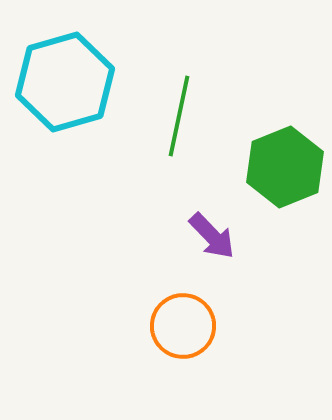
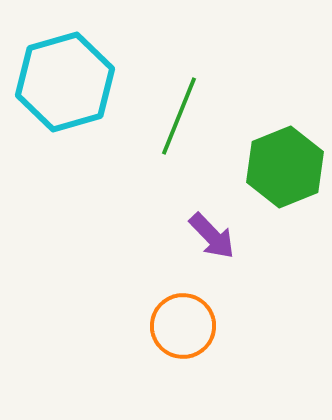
green line: rotated 10 degrees clockwise
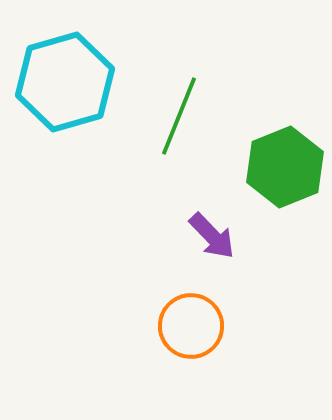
orange circle: moved 8 px right
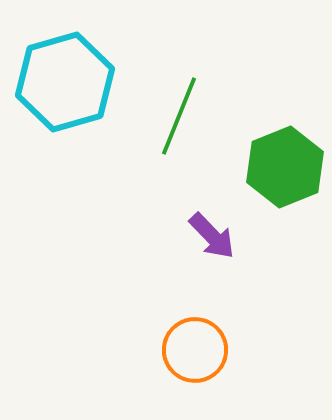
orange circle: moved 4 px right, 24 px down
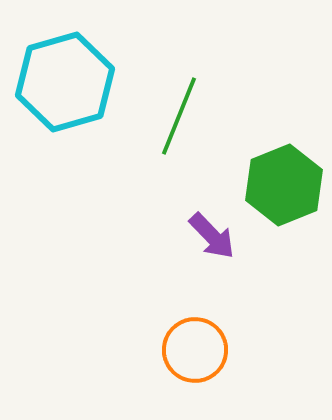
green hexagon: moved 1 px left, 18 px down
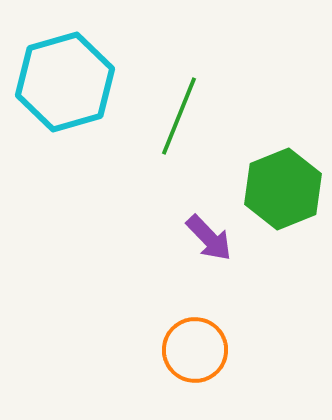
green hexagon: moved 1 px left, 4 px down
purple arrow: moved 3 px left, 2 px down
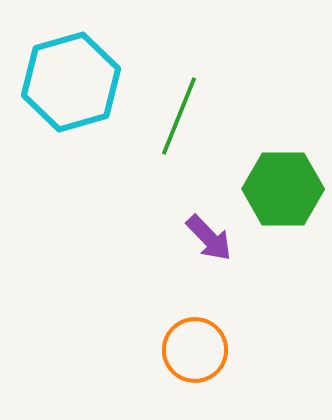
cyan hexagon: moved 6 px right
green hexagon: rotated 22 degrees clockwise
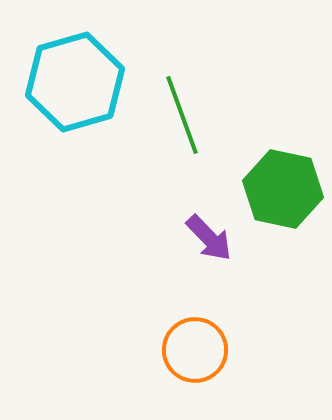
cyan hexagon: moved 4 px right
green line: moved 3 px right, 1 px up; rotated 42 degrees counterclockwise
green hexagon: rotated 12 degrees clockwise
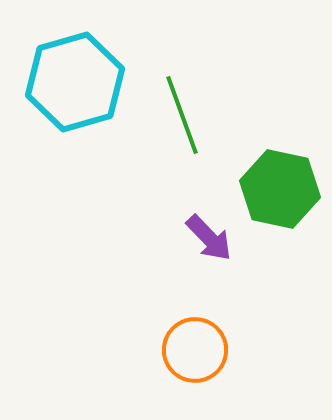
green hexagon: moved 3 px left
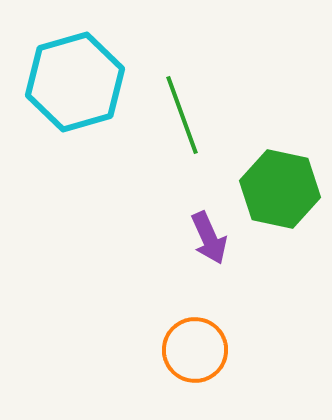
purple arrow: rotated 20 degrees clockwise
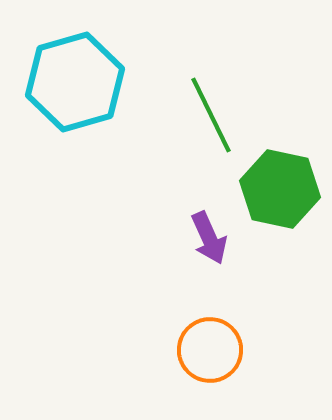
green line: moved 29 px right; rotated 6 degrees counterclockwise
orange circle: moved 15 px right
